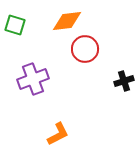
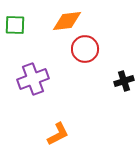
green square: rotated 15 degrees counterclockwise
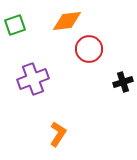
green square: rotated 20 degrees counterclockwise
red circle: moved 4 px right
black cross: moved 1 px left, 1 px down
orange L-shape: rotated 30 degrees counterclockwise
